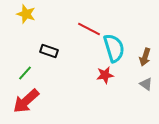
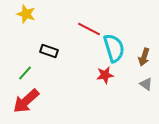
brown arrow: moved 1 px left
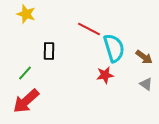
black rectangle: rotated 72 degrees clockwise
brown arrow: rotated 72 degrees counterclockwise
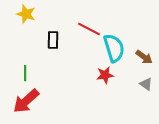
black rectangle: moved 4 px right, 11 px up
green line: rotated 42 degrees counterclockwise
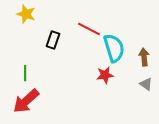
black rectangle: rotated 18 degrees clockwise
brown arrow: rotated 132 degrees counterclockwise
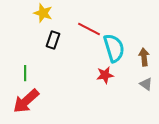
yellow star: moved 17 px right, 1 px up
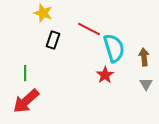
red star: rotated 24 degrees counterclockwise
gray triangle: rotated 24 degrees clockwise
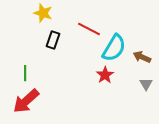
cyan semicircle: rotated 48 degrees clockwise
brown arrow: moved 2 px left; rotated 60 degrees counterclockwise
